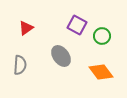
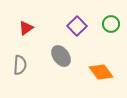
purple square: moved 1 px down; rotated 18 degrees clockwise
green circle: moved 9 px right, 12 px up
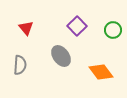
green circle: moved 2 px right, 6 px down
red triangle: rotated 35 degrees counterclockwise
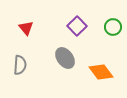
green circle: moved 3 px up
gray ellipse: moved 4 px right, 2 px down
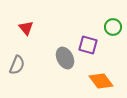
purple square: moved 11 px right, 19 px down; rotated 30 degrees counterclockwise
gray ellipse: rotated 10 degrees clockwise
gray semicircle: moved 3 px left; rotated 18 degrees clockwise
orange diamond: moved 9 px down
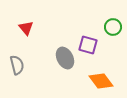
gray semicircle: rotated 36 degrees counterclockwise
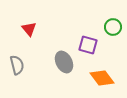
red triangle: moved 3 px right, 1 px down
gray ellipse: moved 1 px left, 4 px down
orange diamond: moved 1 px right, 3 px up
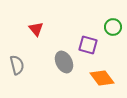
red triangle: moved 7 px right
